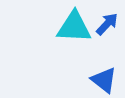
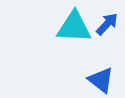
blue triangle: moved 3 px left
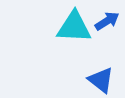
blue arrow: moved 3 px up; rotated 15 degrees clockwise
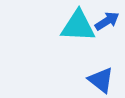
cyan triangle: moved 4 px right, 1 px up
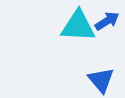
blue triangle: rotated 12 degrees clockwise
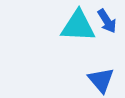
blue arrow: rotated 90 degrees clockwise
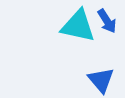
cyan triangle: rotated 9 degrees clockwise
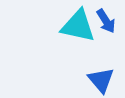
blue arrow: moved 1 px left
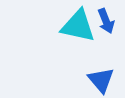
blue arrow: rotated 10 degrees clockwise
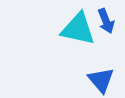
cyan triangle: moved 3 px down
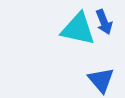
blue arrow: moved 2 px left, 1 px down
